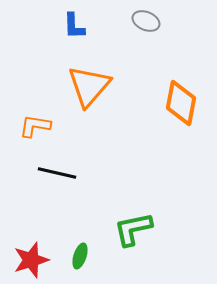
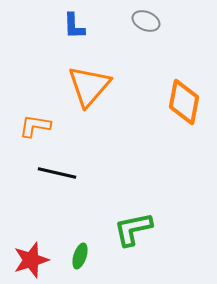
orange diamond: moved 3 px right, 1 px up
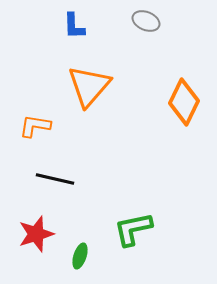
orange diamond: rotated 15 degrees clockwise
black line: moved 2 px left, 6 px down
red star: moved 5 px right, 26 px up
